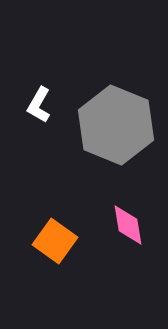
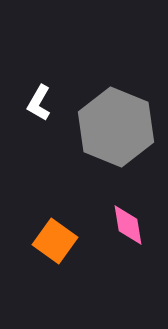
white L-shape: moved 2 px up
gray hexagon: moved 2 px down
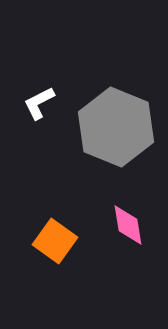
white L-shape: rotated 33 degrees clockwise
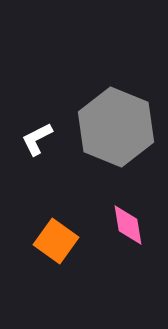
white L-shape: moved 2 px left, 36 px down
orange square: moved 1 px right
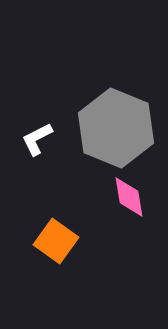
gray hexagon: moved 1 px down
pink diamond: moved 1 px right, 28 px up
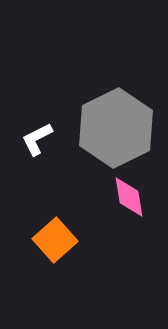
gray hexagon: rotated 12 degrees clockwise
orange square: moved 1 px left, 1 px up; rotated 12 degrees clockwise
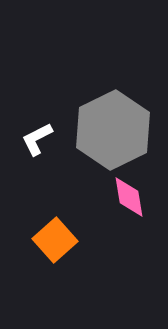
gray hexagon: moved 3 px left, 2 px down
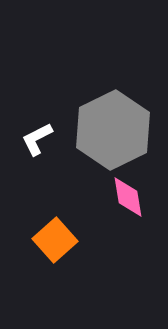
pink diamond: moved 1 px left
